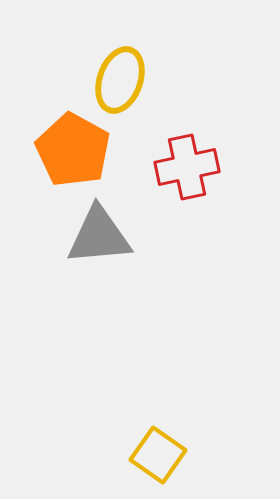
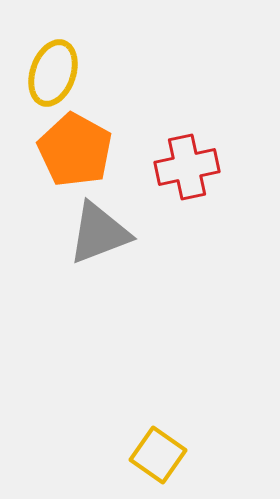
yellow ellipse: moved 67 px left, 7 px up
orange pentagon: moved 2 px right
gray triangle: moved 3 px up; rotated 16 degrees counterclockwise
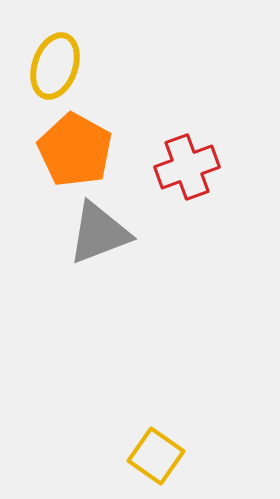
yellow ellipse: moved 2 px right, 7 px up
red cross: rotated 8 degrees counterclockwise
yellow square: moved 2 px left, 1 px down
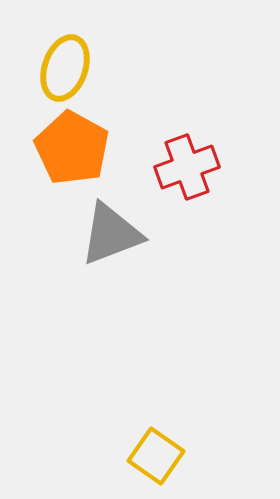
yellow ellipse: moved 10 px right, 2 px down
orange pentagon: moved 3 px left, 2 px up
gray triangle: moved 12 px right, 1 px down
